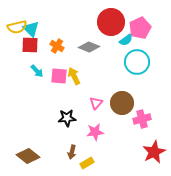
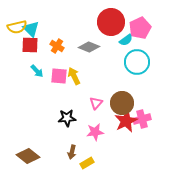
red star: moved 28 px left, 31 px up
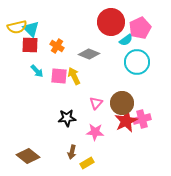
gray diamond: moved 7 px down
pink star: rotated 12 degrees clockwise
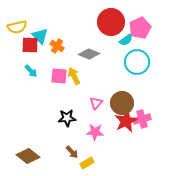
cyan triangle: moved 9 px right, 7 px down
cyan arrow: moved 6 px left
brown arrow: rotated 56 degrees counterclockwise
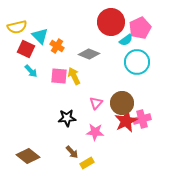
red square: moved 4 px left, 4 px down; rotated 24 degrees clockwise
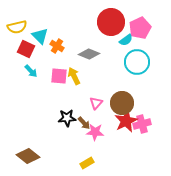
pink cross: moved 5 px down
brown arrow: moved 12 px right, 29 px up
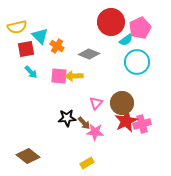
red square: rotated 36 degrees counterclockwise
cyan arrow: moved 1 px down
yellow arrow: rotated 66 degrees counterclockwise
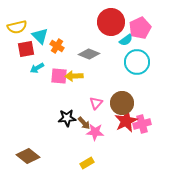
cyan arrow: moved 6 px right, 4 px up; rotated 104 degrees clockwise
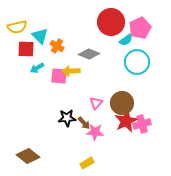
red square: rotated 12 degrees clockwise
yellow arrow: moved 3 px left, 5 px up
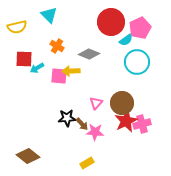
cyan triangle: moved 9 px right, 21 px up
red square: moved 2 px left, 10 px down
brown arrow: moved 2 px left, 1 px down
